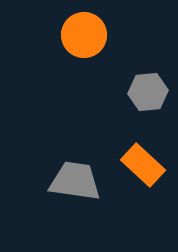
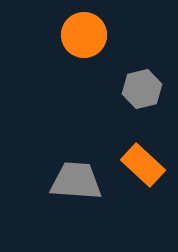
gray hexagon: moved 6 px left, 3 px up; rotated 9 degrees counterclockwise
gray trapezoid: moved 1 px right; rotated 4 degrees counterclockwise
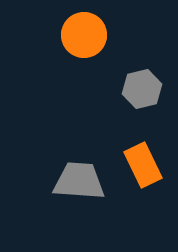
orange rectangle: rotated 21 degrees clockwise
gray trapezoid: moved 3 px right
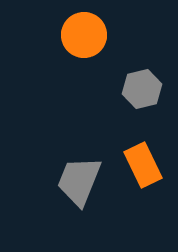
gray trapezoid: rotated 72 degrees counterclockwise
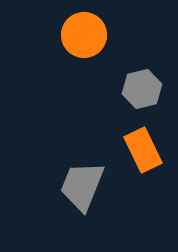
orange rectangle: moved 15 px up
gray trapezoid: moved 3 px right, 5 px down
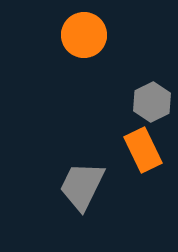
gray hexagon: moved 10 px right, 13 px down; rotated 12 degrees counterclockwise
gray trapezoid: rotated 4 degrees clockwise
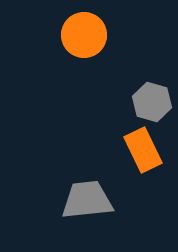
gray hexagon: rotated 18 degrees counterclockwise
gray trapezoid: moved 5 px right, 14 px down; rotated 58 degrees clockwise
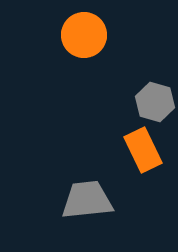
gray hexagon: moved 3 px right
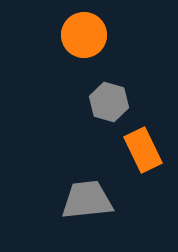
gray hexagon: moved 46 px left
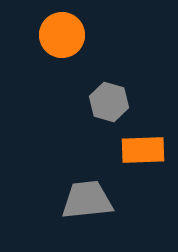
orange circle: moved 22 px left
orange rectangle: rotated 66 degrees counterclockwise
